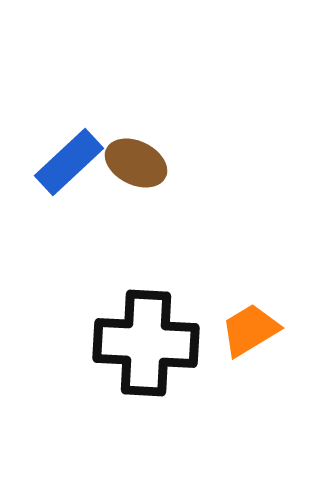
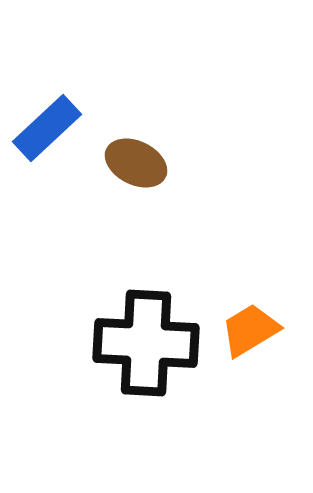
blue rectangle: moved 22 px left, 34 px up
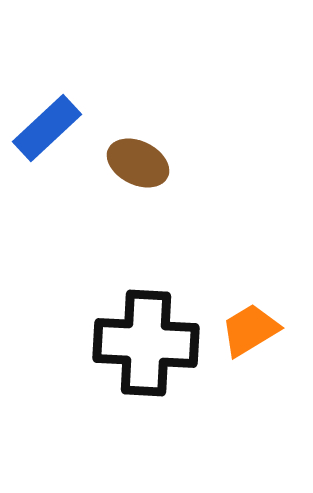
brown ellipse: moved 2 px right
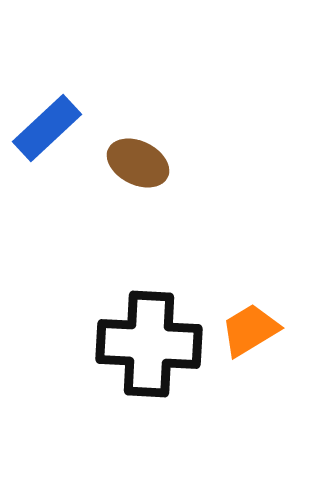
black cross: moved 3 px right, 1 px down
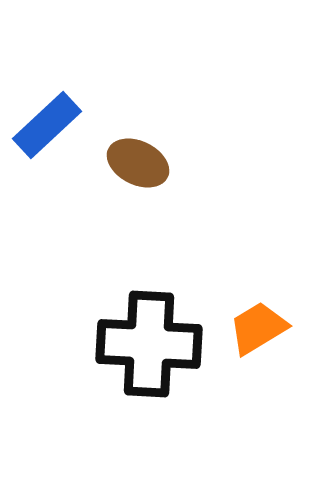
blue rectangle: moved 3 px up
orange trapezoid: moved 8 px right, 2 px up
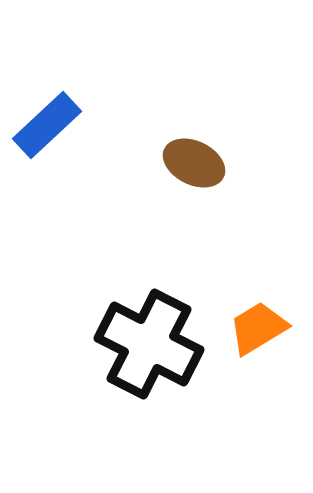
brown ellipse: moved 56 px right
black cross: rotated 24 degrees clockwise
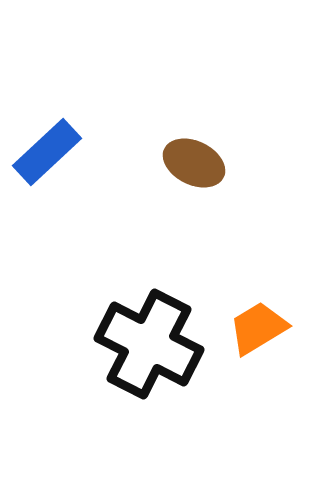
blue rectangle: moved 27 px down
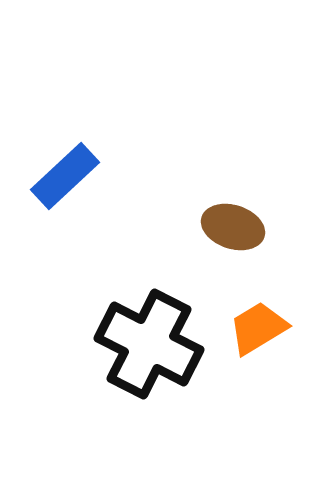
blue rectangle: moved 18 px right, 24 px down
brown ellipse: moved 39 px right, 64 px down; rotated 8 degrees counterclockwise
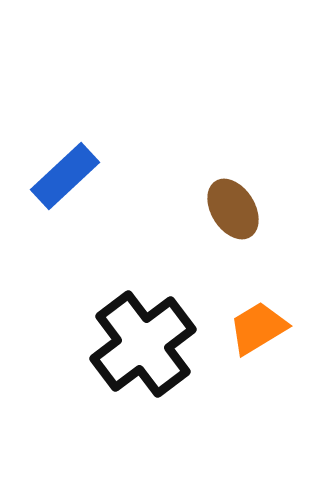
brown ellipse: moved 18 px up; rotated 40 degrees clockwise
black cross: moved 6 px left; rotated 26 degrees clockwise
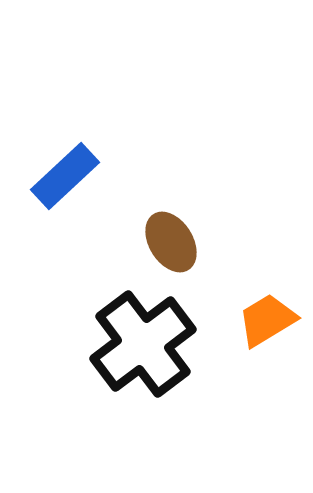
brown ellipse: moved 62 px left, 33 px down
orange trapezoid: moved 9 px right, 8 px up
